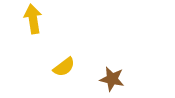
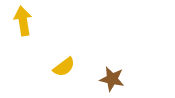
yellow arrow: moved 10 px left, 2 px down
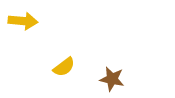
yellow arrow: rotated 104 degrees clockwise
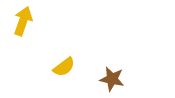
yellow arrow: rotated 76 degrees counterclockwise
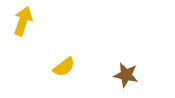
brown star: moved 14 px right, 4 px up
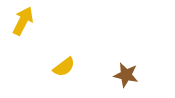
yellow arrow: rotated 8 degrees clockwise
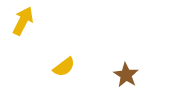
brown star: rotated 20 degrees clockwise
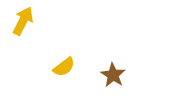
brown star: moved 13 px left
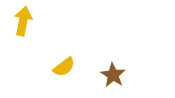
yellow arrow: rotated 16 degrees counterclockwise
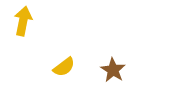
brown star: moved 5 px up
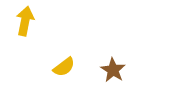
yellow arrow: moved 2 px right
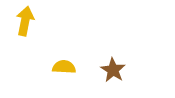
yellow semicircle: rotated 140 degrees counterclockwise
